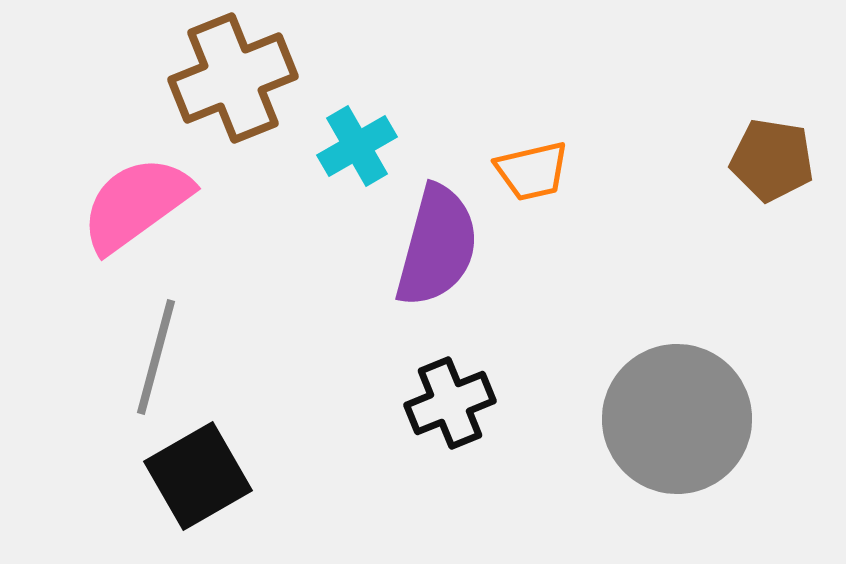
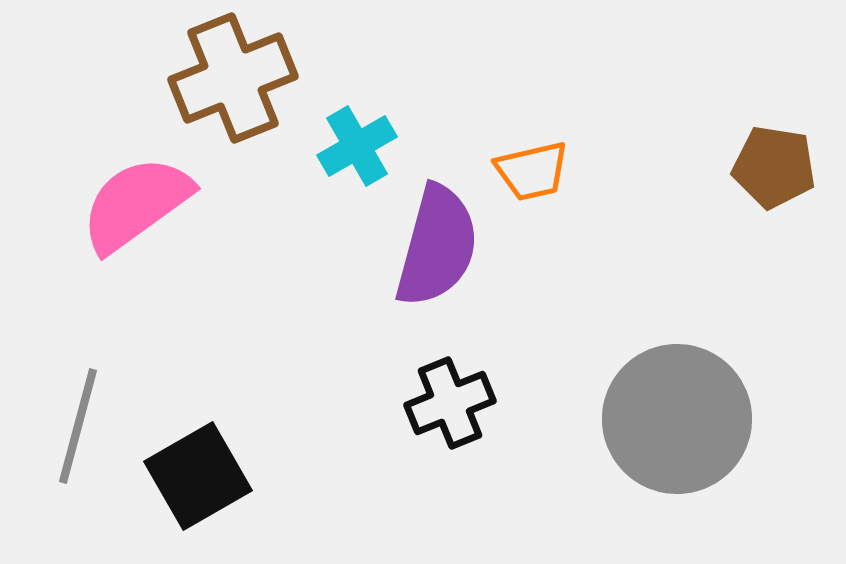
brown pentagon: moved 2 px right, 7 px down
gray line: moved 78 px left, 69 px down
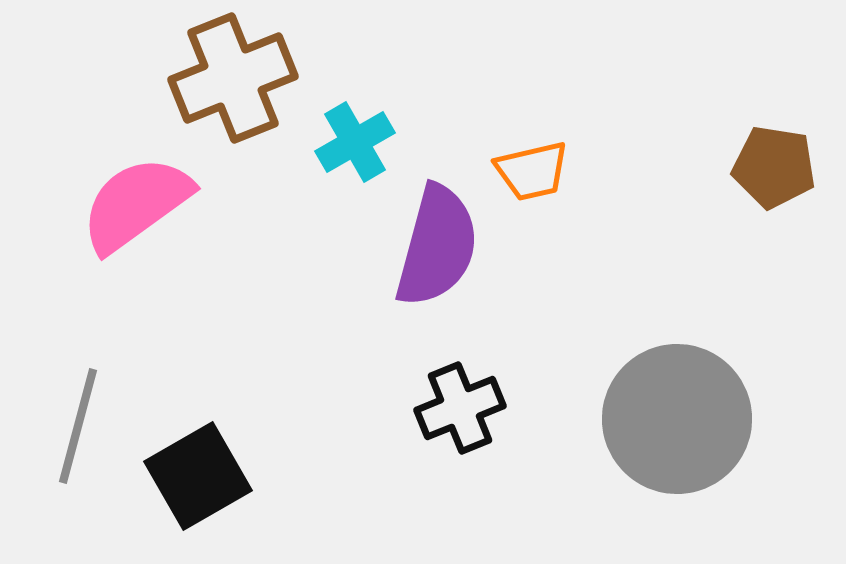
cyan cross: moved 2 px left, 4 px up
black cross: moved 10 px right, 5 px down
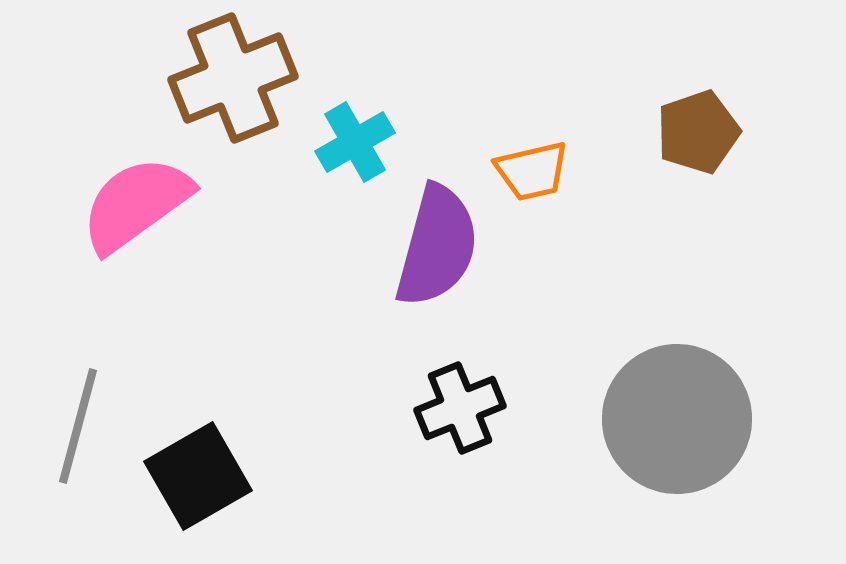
brown pentagon: moved 76 px left, 35 px up; rotated 28 degrees counterclockwise
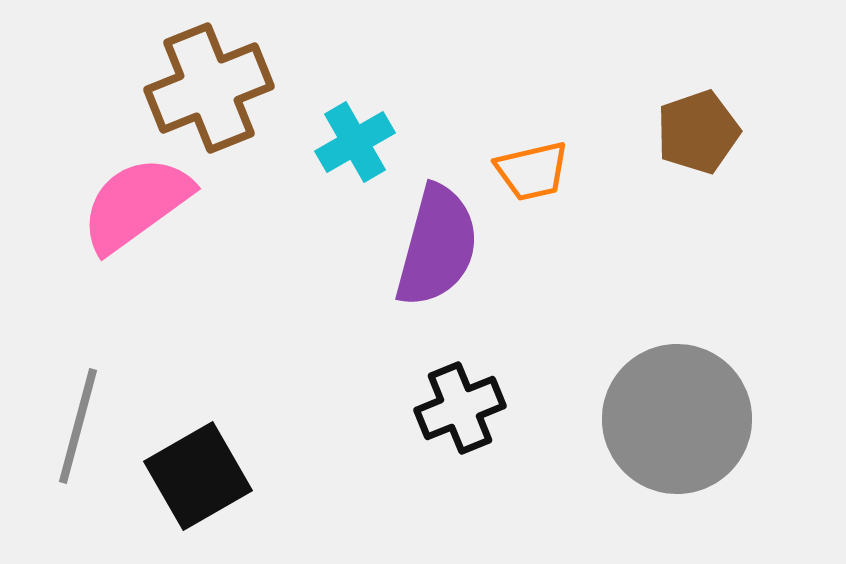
brown cross: moved 24 px left, 10 px down
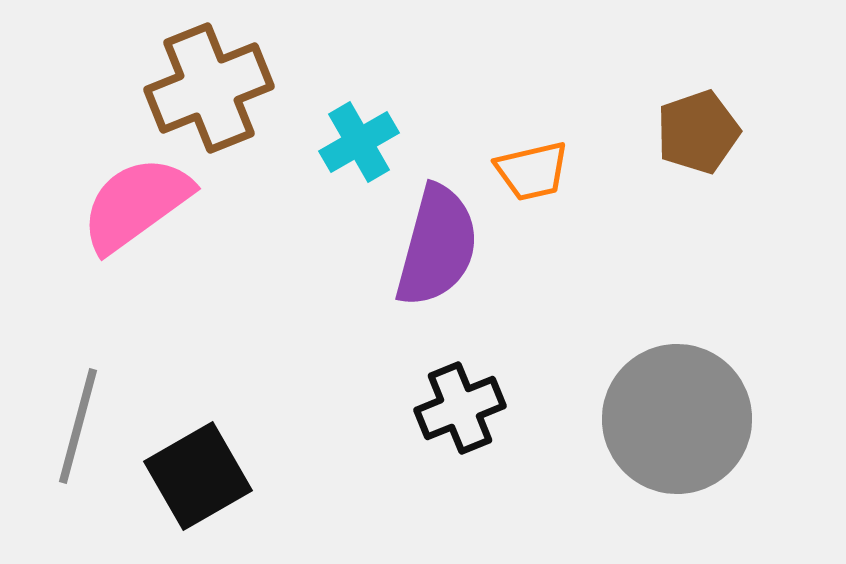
cyan cross: moved 4 px right
